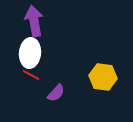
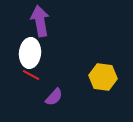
purple arrow: moved 6 px right
purple semicircle: moved 2 px left, 4 px down
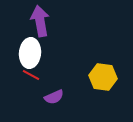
purple semicircle: rotated 24 degrees clockwise
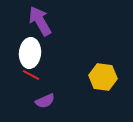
purple arrow: rotated 20 degrees counterclockwise
purple semicircle: moved 9 px left, 4 px down
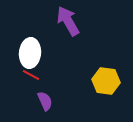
purple arrow: moved 28 px right
yellow hexagon: moved 3 px right, 4 px down
purple semicircle: rotated 90 degrees counterclockwise
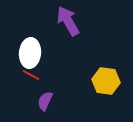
purple semicircle: rotated 132 degrees counterclockwise
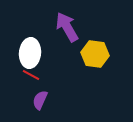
purple arrow: moved 1 px left, 6 px down
yellow hexagon: moved 11 px left, 27 px up
purple semicircle: moved 5 px left, 1 px up
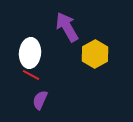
yellow hexagon: rotated 24 degrees clockwise
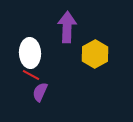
purple arrow: rotated 32 degrees clockwise
white ellipse: rotated 8 degrees counterclockwise
purple semicircle: moved 8 px up
